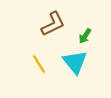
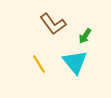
brown L-shape: rotated 80 degrees clockwise
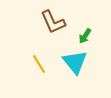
brown L-shape: moved 2 px up; rotated 12 degrees clockwise
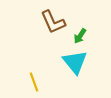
green arrow: moved 5 px left
yellow line: moved 5 px left, 18 px down; rotated 12 degrees clockwise
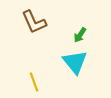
brown L-shape: moved 19 px left
green arrow: moved 1 px up
